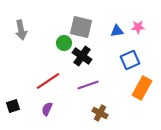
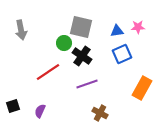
blue square: moved 8 px left, 6 px up
red line: moved 9 px up
purple line: moved 1 px left, 1 px up
purple semicircle: moved 7 px left, 2 px down
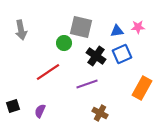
black cross: moved 14 px right
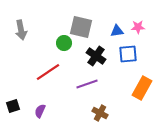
blue square: moved 6 px right; rotated 18 degrees clockwise
